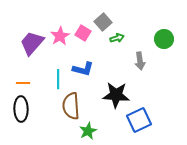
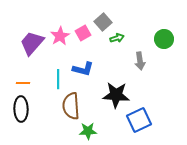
pink square: rotated 28 degrees clockwise
green star: rotated 24 degrees clockwise
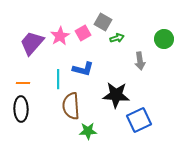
gray square: rotated 18 degrees counterclockwise
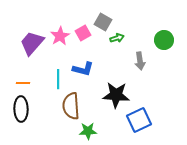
green circle: moved 1 px down
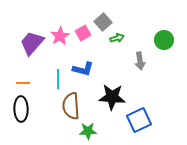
gray square: rotated 18 degrees clockwise
black star: moved 4 px left, 2 px down
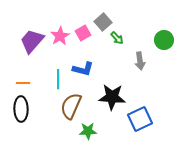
green arrow: rotated 64 degrees clockwise
purple trapezoid: moved 2 px up
brown semicircle: rotated 28 degrees clockwise
blue square: moved 1 px right, 1 px up
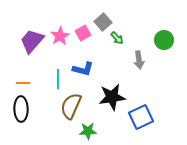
gray arrow: moved 1 px left, 1 px up
black star: rotated 12 degrees counterclockwise
blue square: moved 1 px right, 2 px up
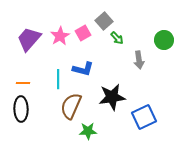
gray square: moved 1 px right, 1 px up
purple trapezoid: moved 3 px left, 2 px up
blue square: moved 3 px right
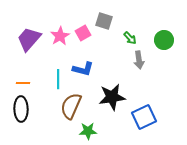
gray square: rotated 30 degrees counterclockwise
green arrow: moved 13 px right
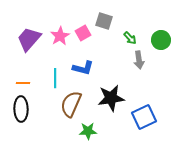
green circle: moved 3 px left
blue L-shape: moved 1 px up
cyan line: moved 3 px left, 1 px up
black star: moved 1 px left, 1 px down
brown semicircle: moved 2 px up
